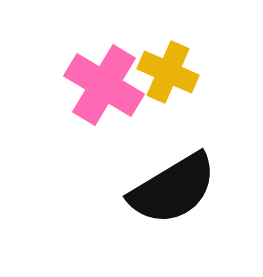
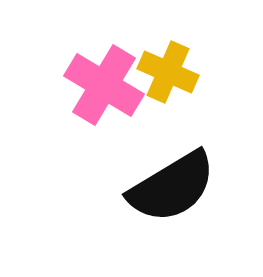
black semicircle: moved 1 px left, 2 px up
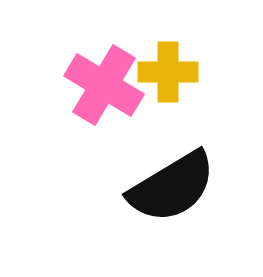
yellow cross: rotated 24 degrees counterclockwise
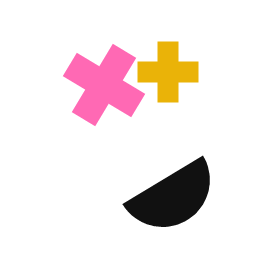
black semicircle: moved 1 px right, 10 px down
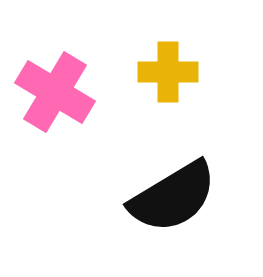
pink cross: moved 49 px left, 7 px down
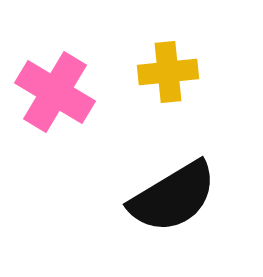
yellow cross: rotated 6 degrees counterclockwise
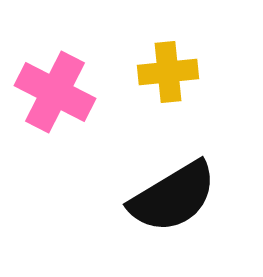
pink cross: rotated 4 degrees counterclockwise
